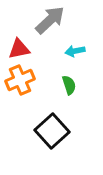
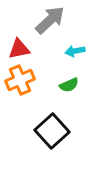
green semicircle: rotated 84 degrees clockwise
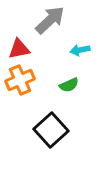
cyan arrow: moved 5 px right, 1 px up
black square: moved 1 px left, 1 px up
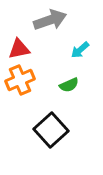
gray arrow: rotated 24 degrees clockwise
cyan arrow: rotated 30 degrees counterclockwise
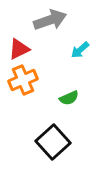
red triangle: rotated 15 degrees counterclockwise
orange cross: moved 3 px right
green semicircle: moved 13 px down
black square: moved 2 px right, 12 px down
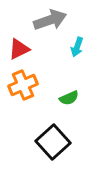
cyan arrow: moved 3 px left, 3 px up; rotated 30 degrees counterclockwise
orange cross: moved 5 px down
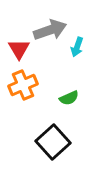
gray arrow: moved 10 px down
red triangle: rotated 35 degrees counterclockwise
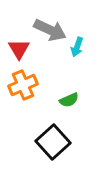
gray arrow: rotated 44 degrees clockwise
green semicircle: moved 2 px down
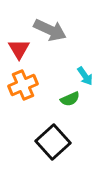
cyan arrow: moved 8 px right, 29 px down; rotated 54 degrees counterclockwise
green semicircle: moved 1 px right, 1 px up
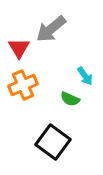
gray arrow: moved 1 px right, 1 px up; rotated 116 degrees clockwise
red triangle: moved 1 px up
green semicircle: rotated 48 degrees clockwise
black square: rotated 12 degrees counterclockwise
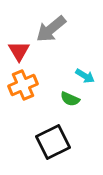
red triangle: moved 3 px down
cyan arrow: rotated 24 degrees counterclockwise
black square: rotated 28 degrees clockwise
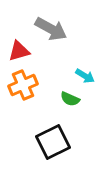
gray arrow: rotated 112 degrees counterclockwise
red triangle: rotated 45 degrees clockwise
